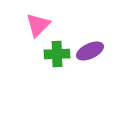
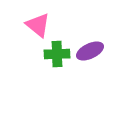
pink triangle: rotated 36 degrees counterclockwise
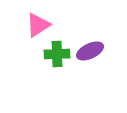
pink triangle: rotated 48 degrees clockwise
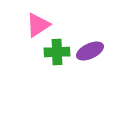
green cross: moved 2 px up
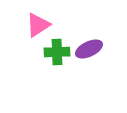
purple ellipse: moved 1 px left, 2 px up
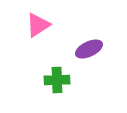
green cross: moved 28 px down
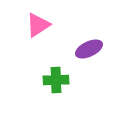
green cross: moved 1 px left
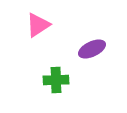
purple ellipse: moved 3 px right
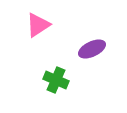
green cross: rotated 25 degrees clockwise
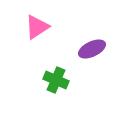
pink triangle: moved 1 px left, 2 px down
